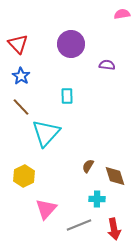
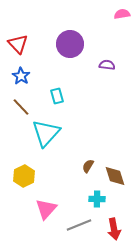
purple circle: moved 1 px left
cyan rectangle: moved 10 px left; rotated 14 degrees counterclockwise
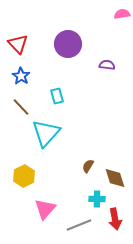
purple circle: moved 2 px left
brown diamond: moved 2 px down
pink triangle: moved 1 px left
red arrow: moved 1 px right, 10 px up
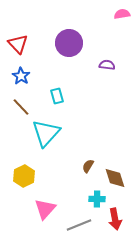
purple circle: moved 1 px right, 1 px up
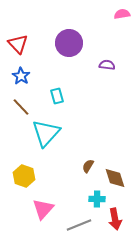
yellow hexagon: rotated 15 degrees counterclockwise
pink triangle: moved 2 px left
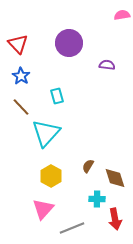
pink semicircle: moved 1 px down
yellow hexagon: moved 27 px right; rotated 10 degrees clockwise
gray line: moved 7 px left, 3 px down
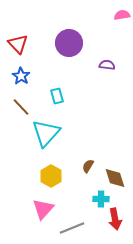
cyan cross: moved 4 px right
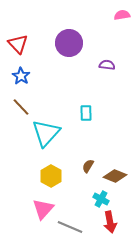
cyan rectangle: moved 29 px right, 17 px down; rotated 14 degrees clockwise
brown diamond: moved 2 px up; rotated 50 degrees counterclockwise
cyan cross: rotated 28 degrees clockwise
red arrow: moved 5 px left, 3 px down
gray line: moved 2 px left, 1 px up; rotated 45 degrees clockwise
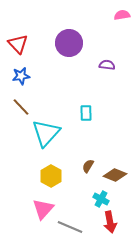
blue star: rotated 30 degrees clockwise
brown diamond: moved 1 px up
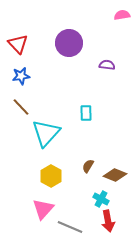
red arrow: moved 2 px left, 1 px up
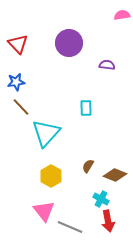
blue star: moved 5 px left, 6 px down
cyan rectangle: moved 5 px up
pink triangle: moved 1 px right, 2 px down; rotated 20 degrees counterclockwise
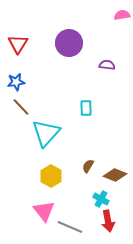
red triangle: rotated 15 degrees clockwise
